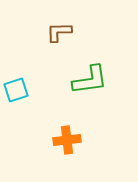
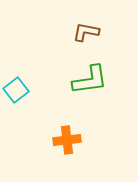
brown L-shape: moved 27 px right; rotated 12 degrees clockwise
cyan square: rotated 20 degrees counterclockwise
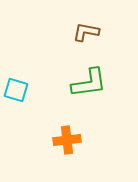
green L-shape: moved 1 px left, 3 px down
cyan square: rotated 35 degrees counterclockwise
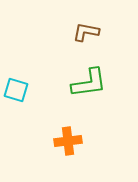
orange cross: moved 1 px right, 1 px down
